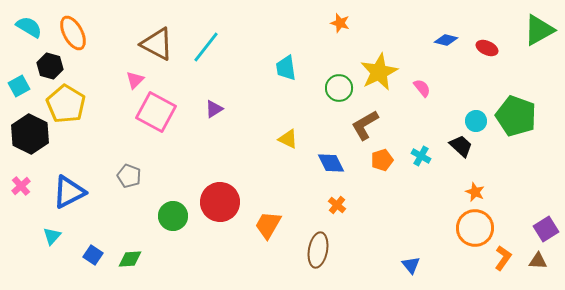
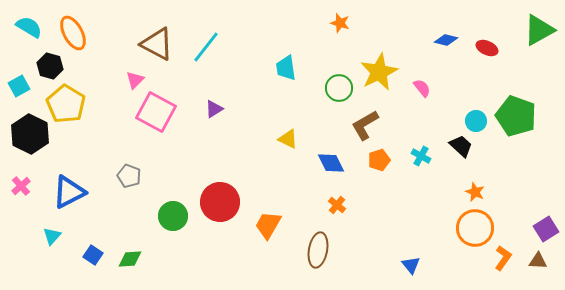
orange pentagon at (382, 160): moved 3 px left
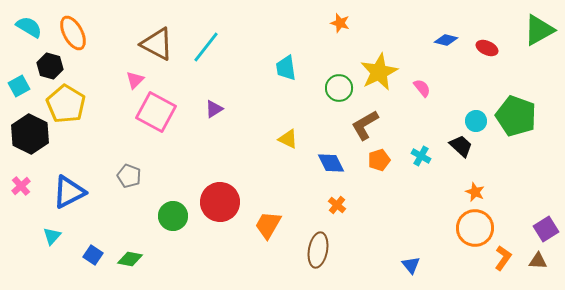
green diamond at (130, 259): rotated 15 degrees clockwise
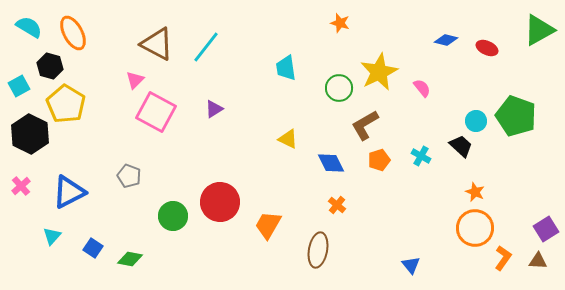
blue square at (93, 255): moved 7 px up
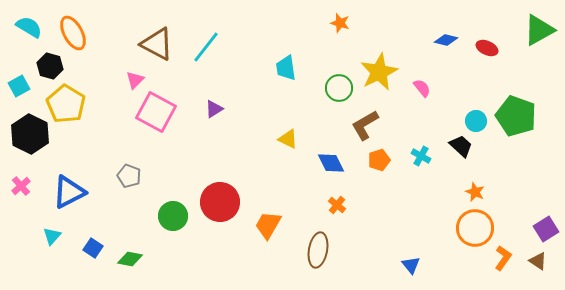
brown triangle at (538, 261): rotated 30 degrees clockwise
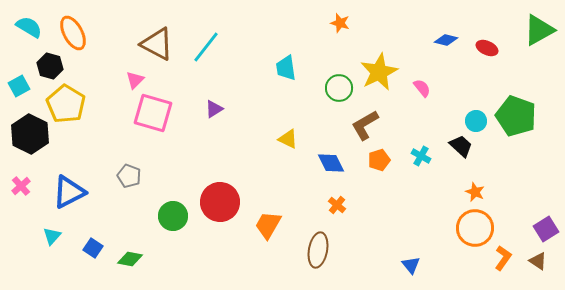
pink square at (156, 112): moved 3 px left, 1 px down; rotated 12 degrees counterclockwise
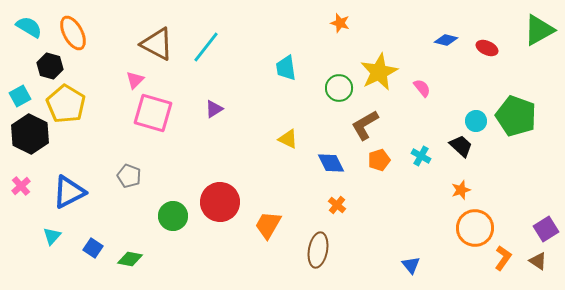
cyan square at (19, 86): moved 1 px right, 10 px down
orange star at (475, 192): moved 14 px left, 2 px up; rotated 30 degrees clockwise
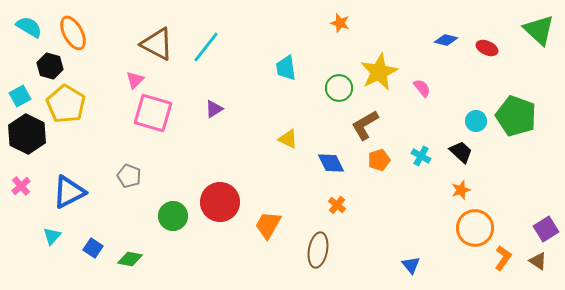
green triangle at (539, 30): rotated 48 degrees counterclockwise
black hexagon at (30, 134): moved 3 px left
black trapezoid at (461, 146): moved 6 px down
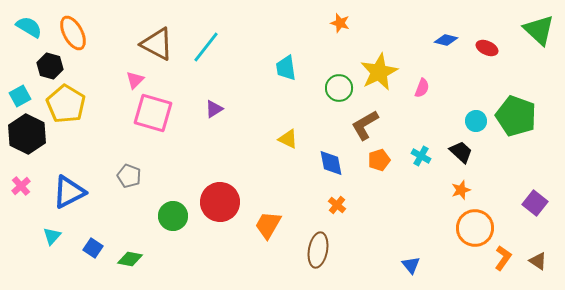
pink semicircle at (422, 88): rotated 60 degrees clockwise
blue diamond at (331, 163): rotated 16 degrees clockwise
purple square at (546, 229): moved 11 px left, 26 px up; rotated 20 degrees counterclockwise
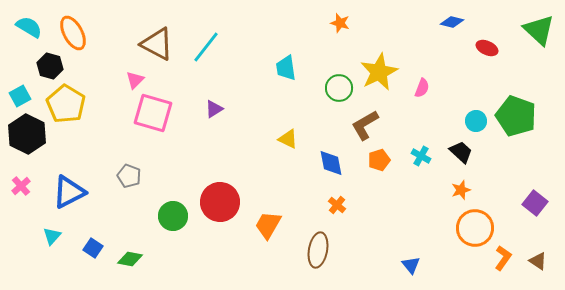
blue diamond at (446, 40): moved 6 px right, 18 px up
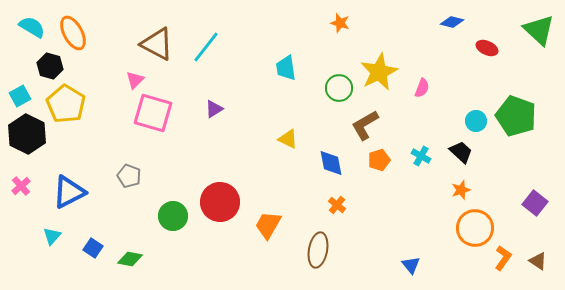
cyan semicircle at (29, 27): moved 3 px right
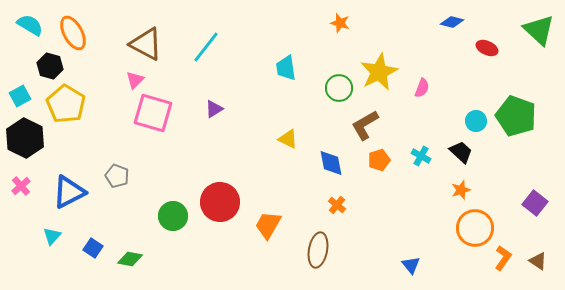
cyan semicircle at (32, 27): moved 2 px left, 2 px up
brown triangle at (157, 44): moved 11 px left
black hexagon at (27, 134): moved 2 px left, 4 px down
gray pentagon at (129, 176): moved 12 px left
